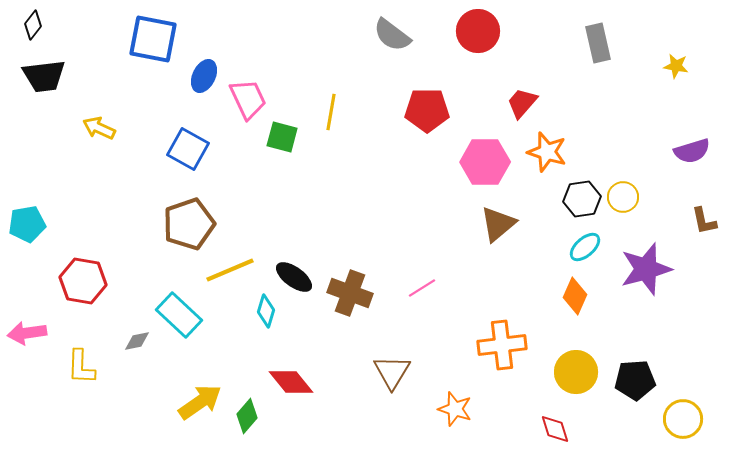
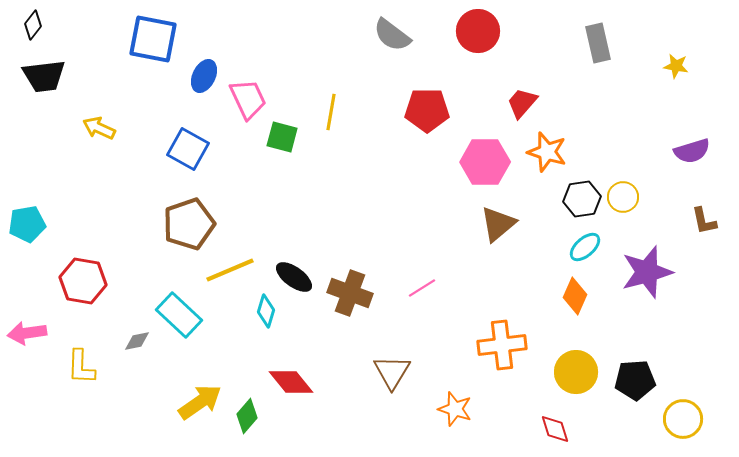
purple star at (646, 269): moved 1 px right, 3 px down
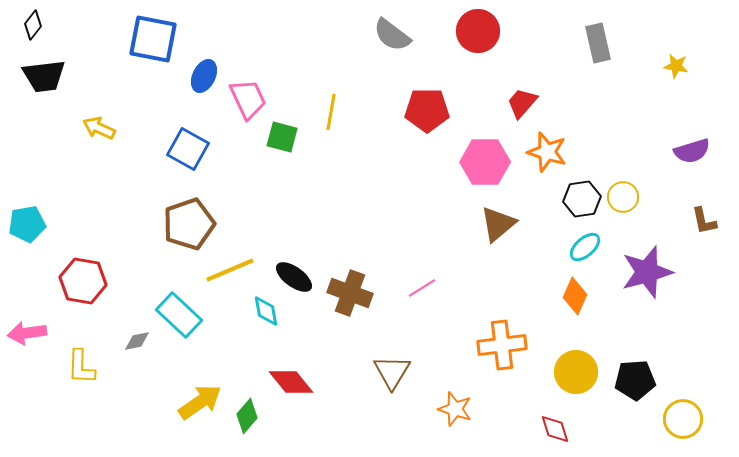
cyan diamond at (266, 311): rotated 28 degrees counterclockwise
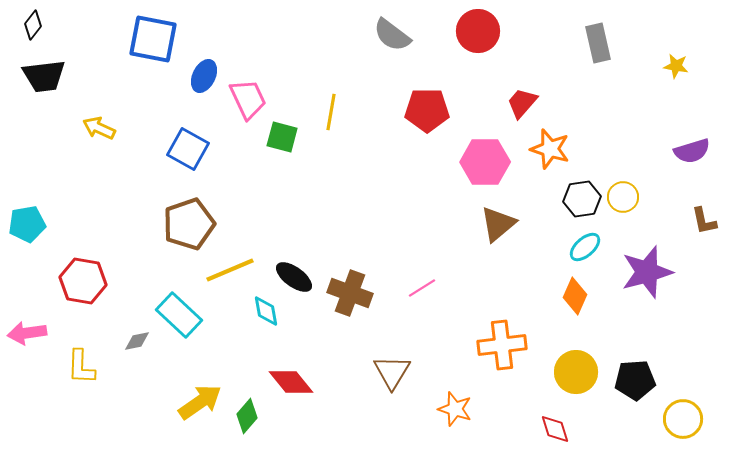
orange star at (547, 152): moved 3 px right, 3 px up
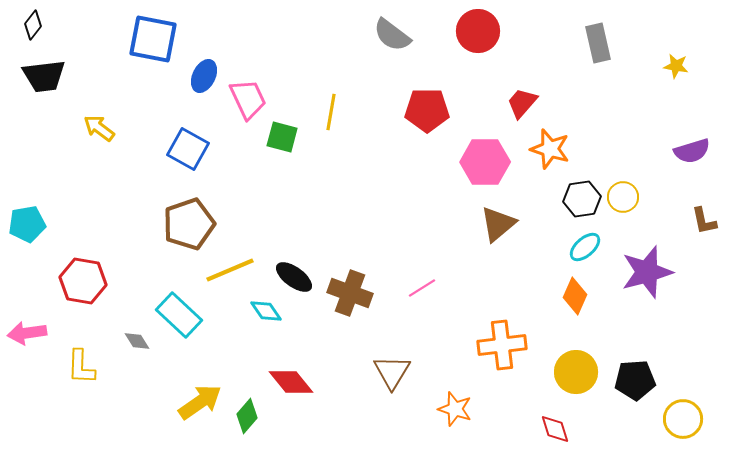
yellow arrow at (99, 128): rotated 12 degrees clockwise
cyan diamond at (266, 311): rotated 24 degrees counterclockwise
gray diamond at (137, 341): rotated 68 degrees clockwise
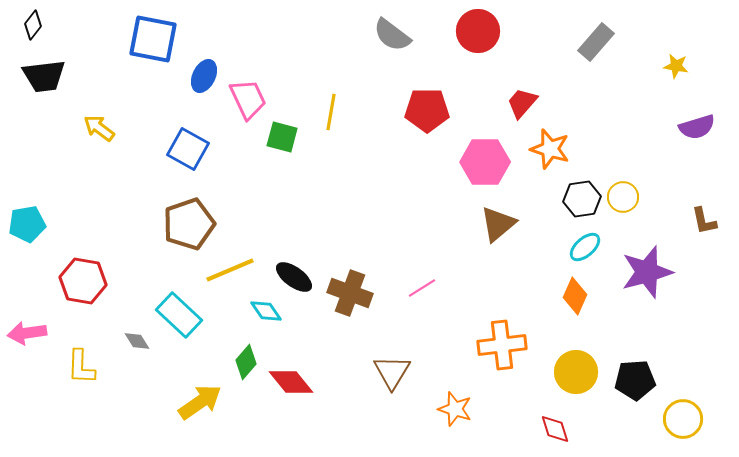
gray rectangle at (598, 43): moved 2 px left, 1 px up; rotated 54 degrees clockwise
purple semicircle at (692, 151): moved 5 px right, 24 px up
green diamond at (247, 416): moved 1 px left, 54 px up
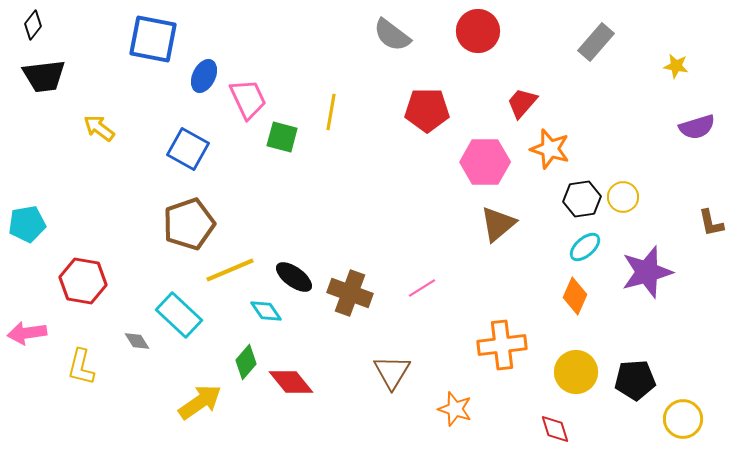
brown L-shape at (704, 221): moved 7 px right, 2 px down
yellow L-shape at (81, 367): rotated 12 degrees clockwise
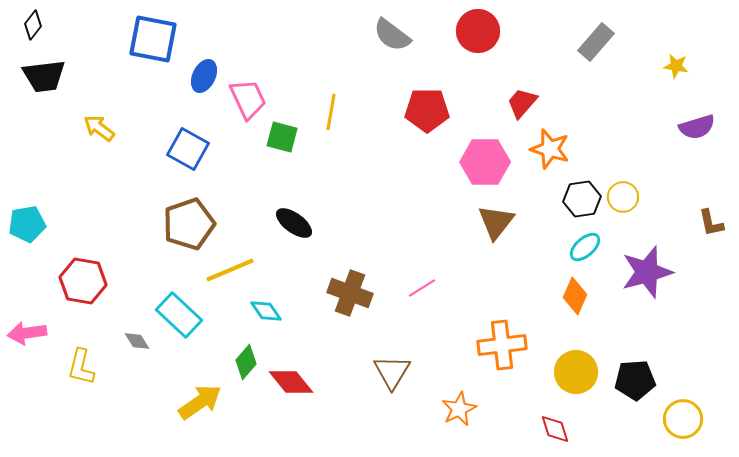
brown triangle at (498, 224): moved 2 px left, 2 px up; rotated 12 degrees counterclockwise
black ellipse at (294, 277): moved 54 px up
orange star at (455, 409): moved 4 px right; rotated 28 degrees clockwise
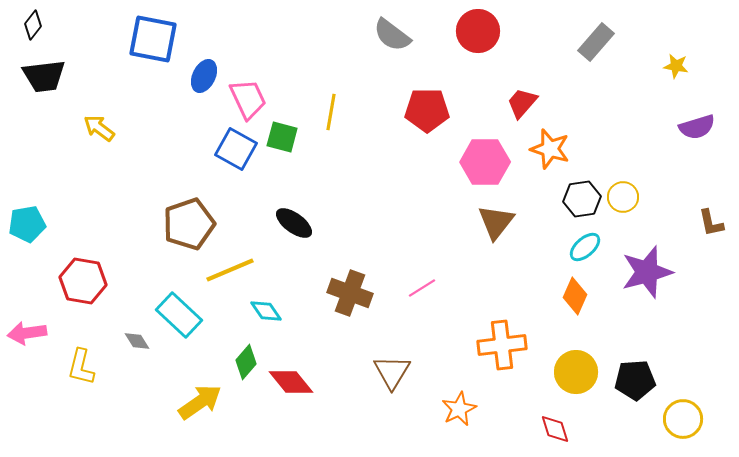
blue square at (188, 149): moved 48 px right
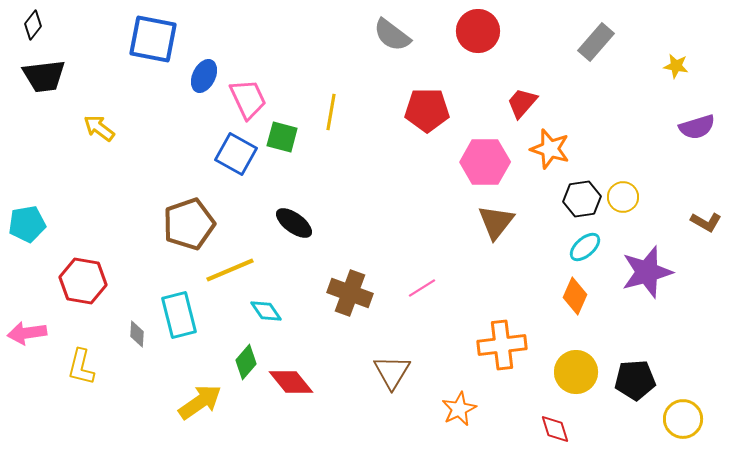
blue square at (236, 149): moved 5 px down
brown L-shape at (711, 223): moved 5 px left, 1 px up; rotated 48 degrees counterclockwise
cyan rectangle at (179, 315): rotated 33 degrees clockwise
gray diamond at (137, 341): moved 7 px up; rotated 36 degrees clockwise
